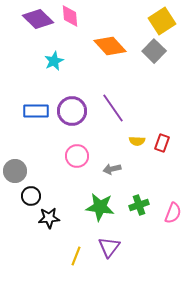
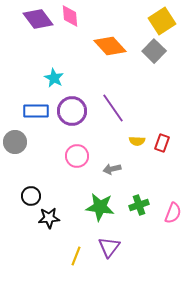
purple diamond: rotated 8 degrees clockwise
cyan star: moved 17 px down; rotated 18 degrees counterclockwise
gray circle: moved 29 px up
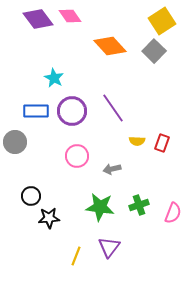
pink diamond: rotated 30 degrees counterclockwise
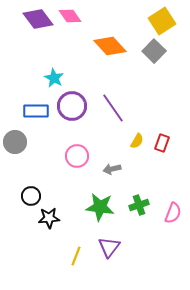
purple circle: moved 5 px up
yellow semicircle: rotated 63 degrees counterclockwise
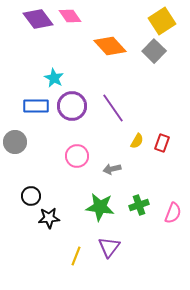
blue rectangle: moved 5 px up
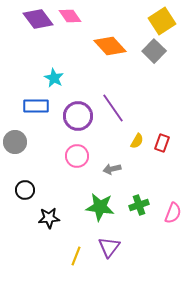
purple circle: moved 6 px right, 10 px down
black circle: moved 6 px left, 6 px up
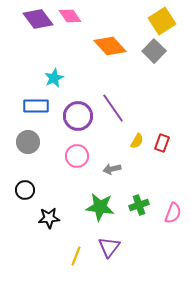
cyan star: rotated 18 degrees clockwise
gray circle: moved 13 px right
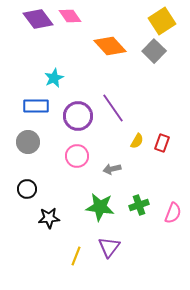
black circle: moved 2 px right, 1 px up
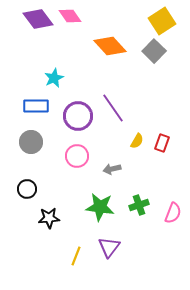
gray circle: moved 3 px right
